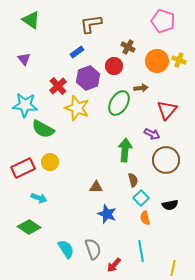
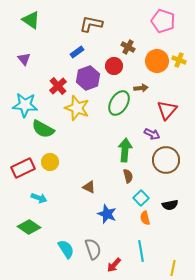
brown L-shape: rotated 20 degrees clockwise
brown semicircle: moved 5 px left, 4 px up
brown triangle: moved 7 px left; rotated 24 degrees clockwise
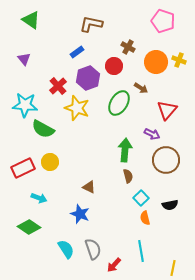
orange circle: moved 1 px left, 1 px down
brown arrow: rotated 40 degrees clockwise
blue star: moved 27 px left
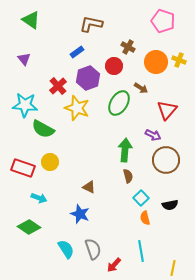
purple arrow: moved 1 px right, 1 px down
red rectangle: rotated 45 degrees clockwise
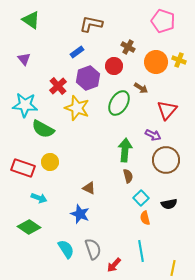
brown triangle: moved 1 px down
black semicircle: moved 1 px left, 1 px up
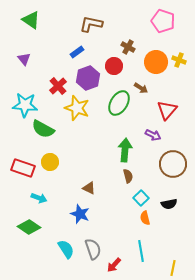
brown circle: moved 7 px right, 4 px down
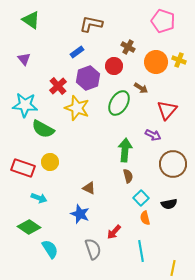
cyan semicircle: moved 16 px left
red arrow: moved 33 px up
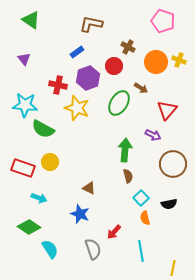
red cross: moved 1 px up; rotated 36 degrees counterclockwise
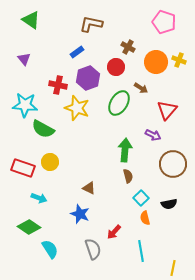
pink pentagon: moved 1 px right, 1 px down
red circle: moved 2 px right, 1 px down
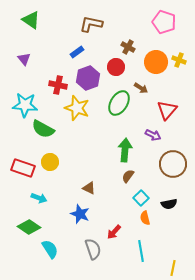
brown semicircle: rotated 128 degrees counterclockwise
